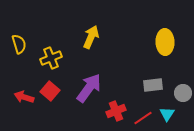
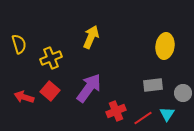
yellow ellipse: moved 4 px down; rotated 10 degrees clockwise
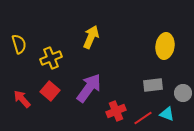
red arrow: moved 2 px left, 2 px down; rotated 30 degrees clockwise
cyan triangle: rotated 42 degrees counterclockwise
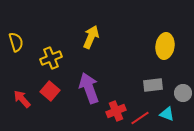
yellow semicircle: moved 3 px left, 2 px up
purple arrow: rotated 56 degrees counterclockwise
red line: moved 3 px left
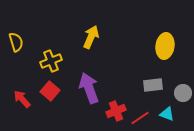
yellow cross: moved 3 px down
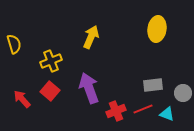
yellow semicircle: moved 2 px left, 2 px down
yellow ellipse: moved 8 px left, 17 px up
red line: moved 3 px right, 9 px up; rotated 12 degrees clockwise
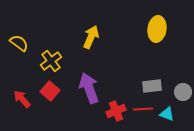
yellow semicircle: moved 5 px right, 1 px up; rotated 36 degrees counterclockwise
yellow cross: rotated 15 degrees counterclockwise
gray rectangle: moved 1 px left, 1 px down
gray circle: moved 1 px up
red line: rotated 18 degrees clockwise
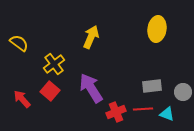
yellow cross: moved 3 px right, 3 px down
purple arrow: moved 2 px right; rotated 12 degrees counterclockwise
red cross: moved 1 px down
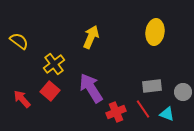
yellow ellipse: moved 2 px left, 3 px down
yellow semicircle: moved 2 px up
red line: rotated 60 degrees clockwise
